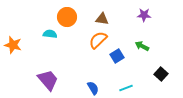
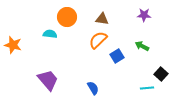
cyan line: moved 21 px right; rotated 16 degrees clockwise
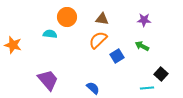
purple star: moved 5 px down
blue semicircle: rotated 16 degrees counterclockwise
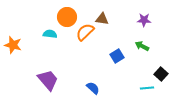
orange semicircle: moved 13 px left, 8 px up
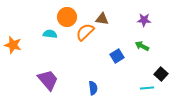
blue semicircle: rotated 40 degrees clockwise
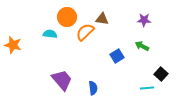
purple trapezoid: moved 14 px right
